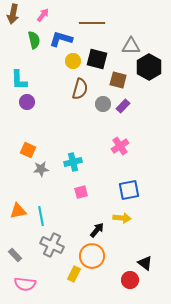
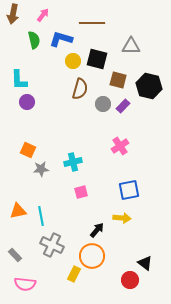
black hexagon: moved 19 px down; rotated 15 degrees counterclockwise
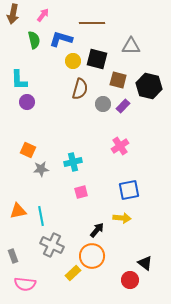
gray rectangle: moved 2 px left, 1 px down; rotated 24 degrees clockwise
yellow rectangle: moved 1 px left, 1 px up; rotated 21 degrees clockwise
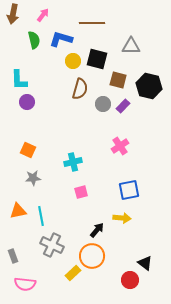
gray star: moved 8 px left, 9 px down
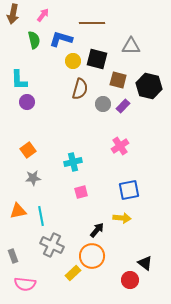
orange square: rotated 28 degrees clockwise
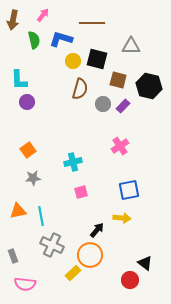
brown arrow: moved 6 px down
orange circle: moved 2 px left, 1 px up
